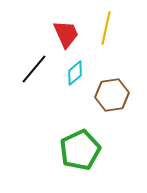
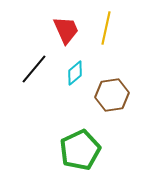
red trapezoid: moved 4 px up
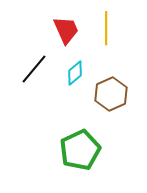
yellow line: rotated 12 degrees counterclockwise
brown hexagon: moved 1 px left, 1 px up; rotated 16 degrees counterclockwise
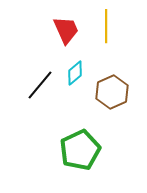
yellow line: moved 2 px up
black line: moved 6 px right, 16 px down
brown hexagon: moved 1 px right, 2 px up
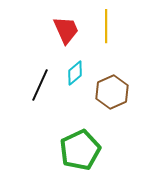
black line: rotated 16 degrees counterclockwise
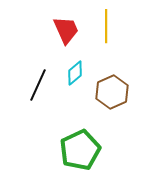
black line: moved 2 px left
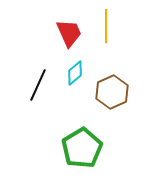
red trapezoid: moved 3 px right, 3 px down
green pentagon: moved 2 px right, 2 px up; rotated 6 degrees counterclockwise
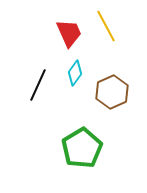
yellow line: rotated 28 degrees counterclockwise
cyan diamond: rotated 15 degrees counterclockwise
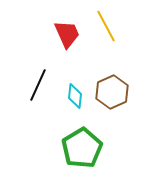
red trapezoid: moved 2 px left, 1 px down
cyan diamond: moved 23 px down; rotated 30 degrees counterclockwise
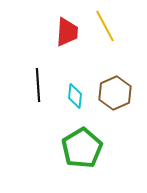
yellow line: moved 1 px left
red trapezoid: moved 2 px up; rotated 28 degrees clockwise
black line: rotated 28 degrees counterclockwise
brown hexagon: moved 3 px right, 1 px down
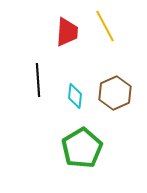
black line: moved 5 px up
